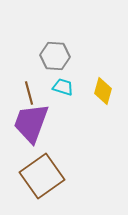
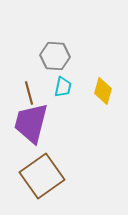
cyan trapezoid: rotated 85 degrees clockwise
purple trapezoid: rotated 6 degrees counterclockwise
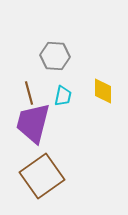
cyan trapezoid: moved 9 px down
yellow diamond: rotated 16 degrees counterclockwise
purple trapezoid: moved 2 px right
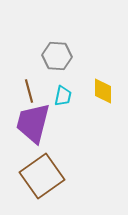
gray hexagon: moved 2 px right
brown line: moved 2 px up
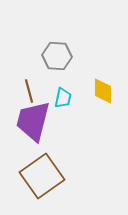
cyan trapezoid: moved 2 px down
purple trapezoid: moved 2 px up
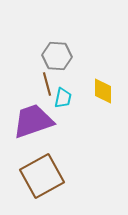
brown line: moved 18 px right, 7 px up
purple trapezoid: rotated 57 degrees clockwise
brown square: rotated 6 degrees clockwise
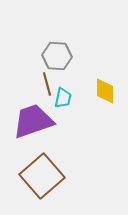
yellow diamond: moved 2 px right
brown square: rotated 12 degrees counterclockwise
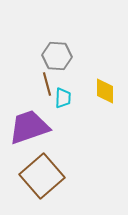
cyan trapezoid: rotated 10 degrees counterclockwise
purple trapezoid: moved 4 px left, 6 px down
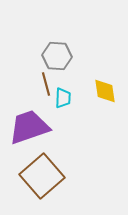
brown line: moved 1 px left
yellow diamond: rotated 8 degrees counterclockwise
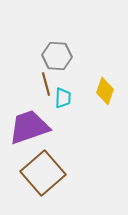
yellow diamond: rotated 28 degrees clockwise
brown square: moved 1 px right, 3 px up
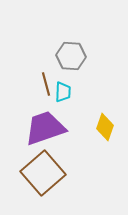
gray hexagon: moved 14 px right
yellow diamond: moved 36 px down
cyan trapezoid: moved 6 px up
purple trapezoid: moved 16 px right, 1 px down
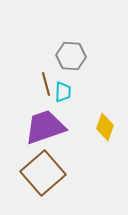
purple trapezoid: moved 1 px up
